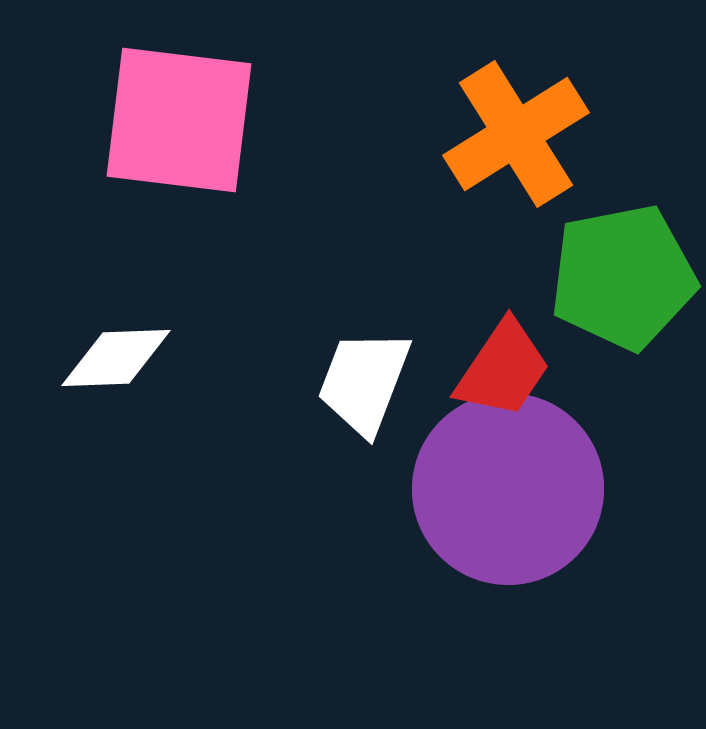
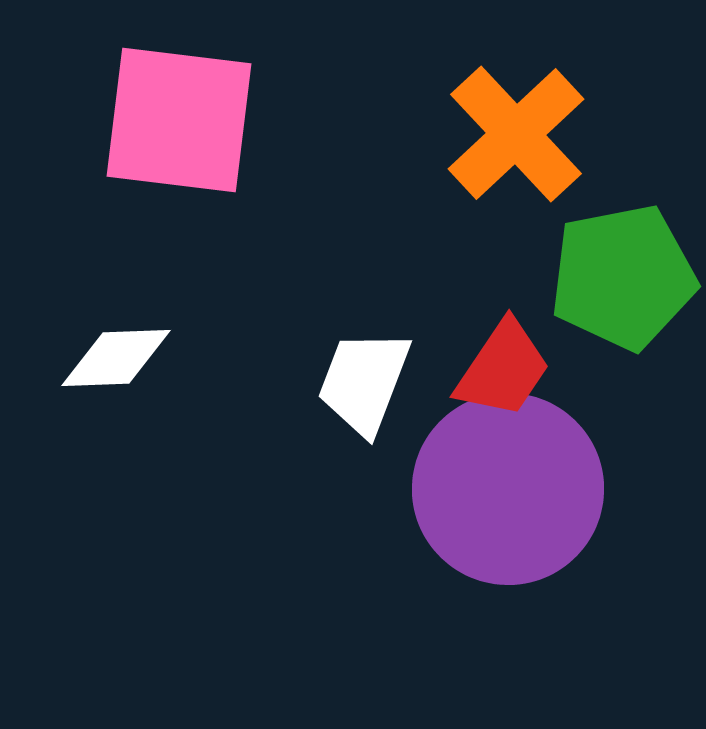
orange cross: rotated 11 degrees counterclockwise
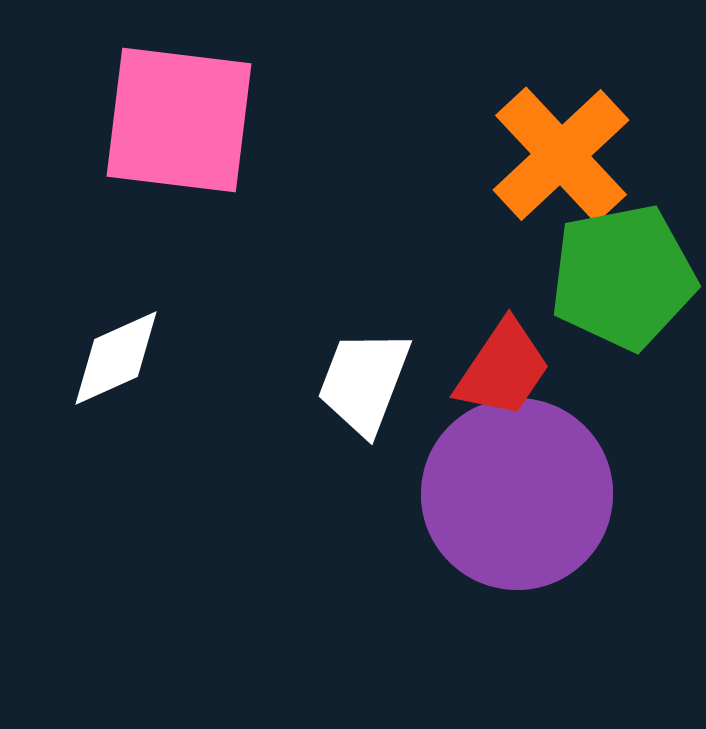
orange cross: moved 45 px right, 21 px down
white diamond: rotated 22 degrees counterclockwise
purple circle: moved 9 px right, 5 px down
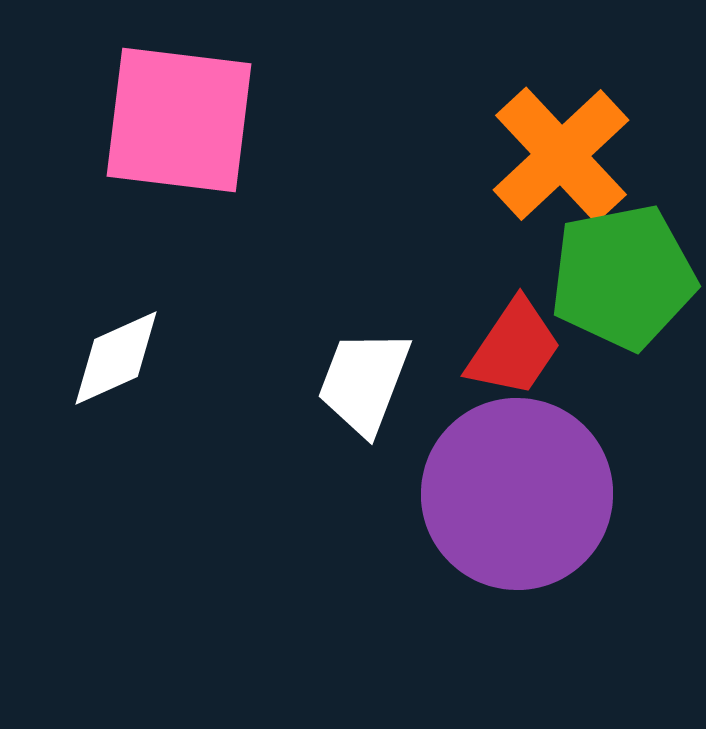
red trapezoid: moved 11 px right, 21 px up
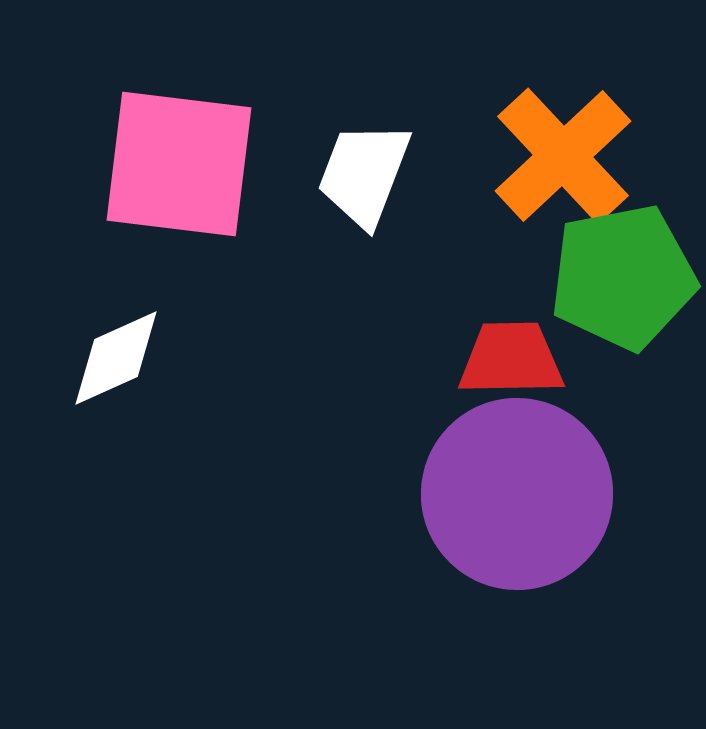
pink square: moved 44 px down
orange cross: moved 2 px right, 1 px down
red trapezoid: moved 3 px left, 11 px down; rotated 125 degrees counterclockwise
white trapezoid: moved 208 px up
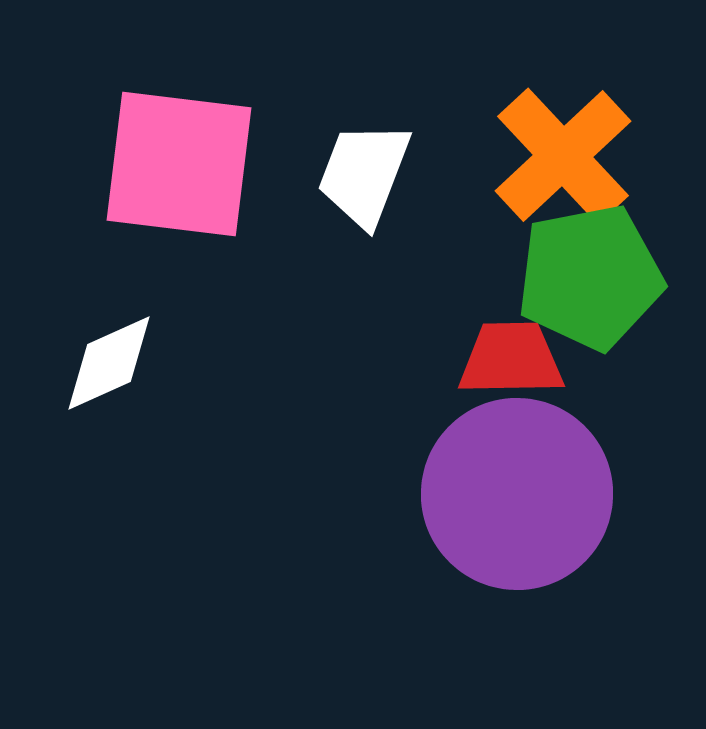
green pentagon: moved 33 px left
white diamond: moved 7 px left, 5 px down
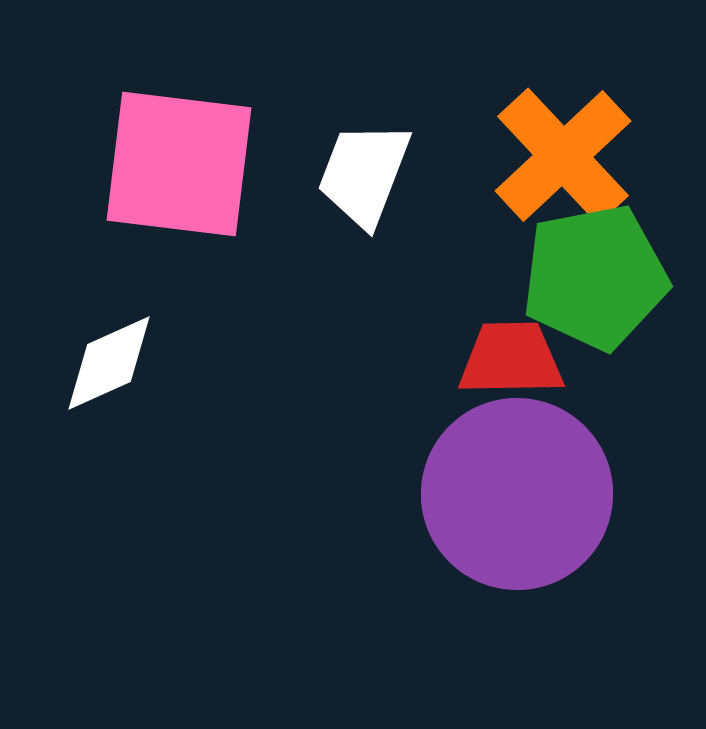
green pentagon: moved 5 px right
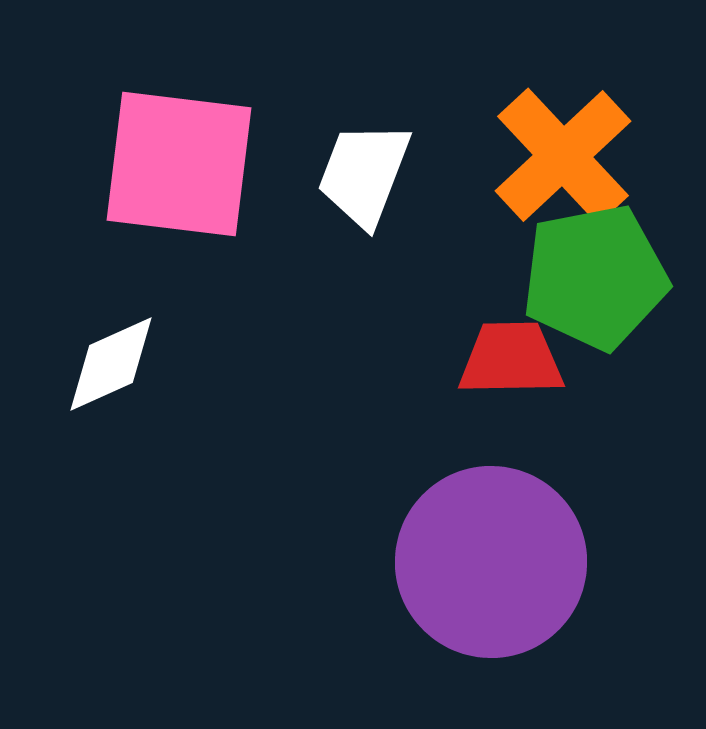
white diamond: moved 2 px right, 1 px down
purple circle: moved 26 px left, 68 px down
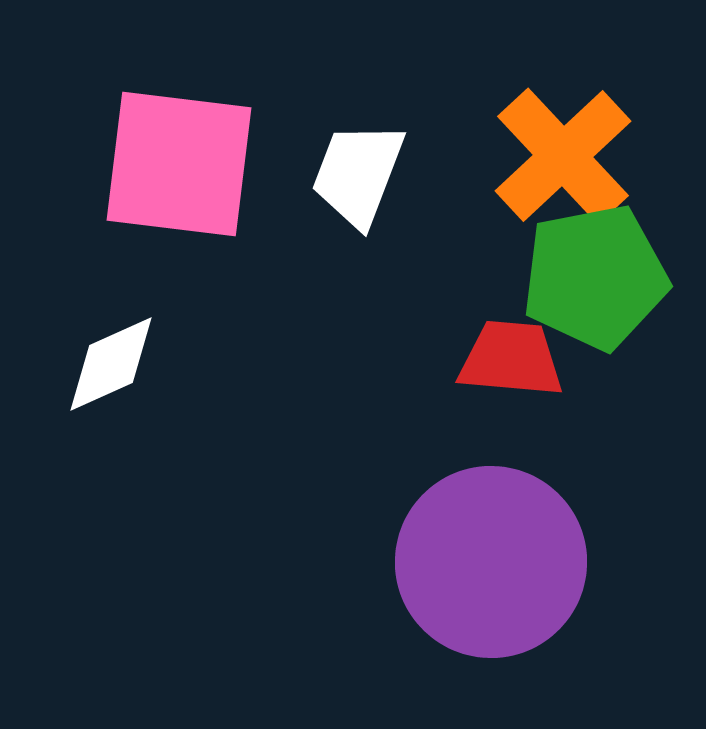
white trapezoid: moved 6 px left
red trapezoid: rotated 6 degrees clockwise
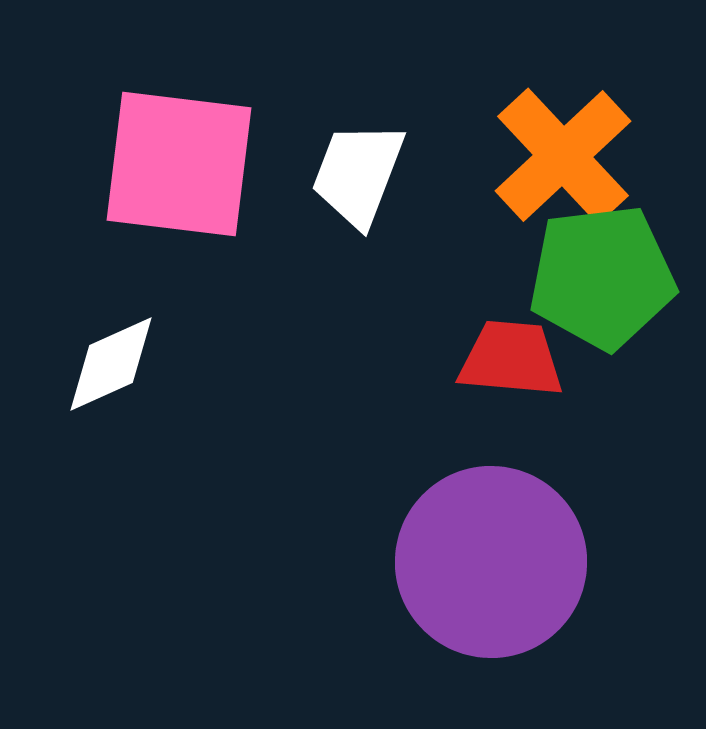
green pentagon: moved 7 px right; rotated 4 degrees clockwise
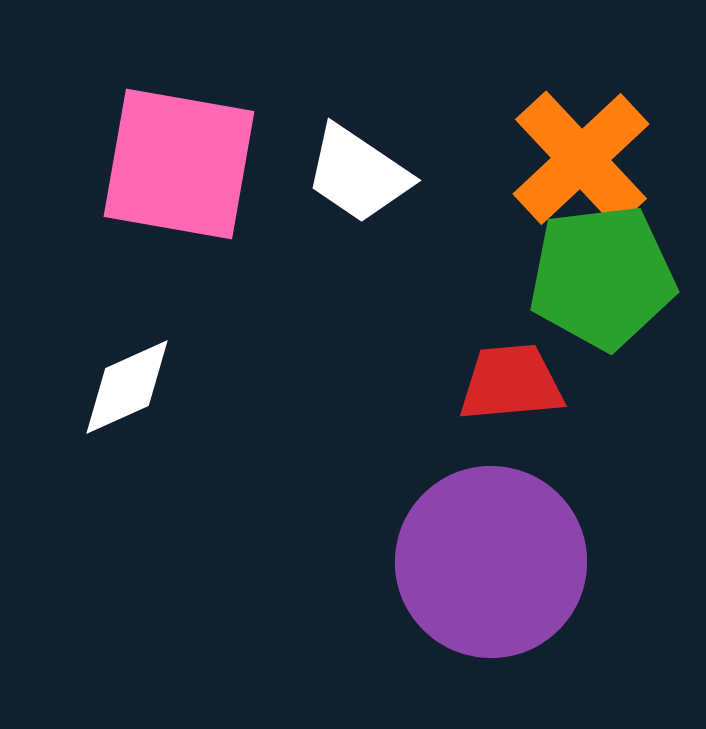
orange cross: moved 18 px right, 3 px down
pink square: rotated 3 degrees clockwise
white trapezoid: rotated 77 degrees counterclockwise
red trapezoid: moved 24 px down; rotated 10 degrees counterclockwise
white diamond: moved 16 px right, 23 px down
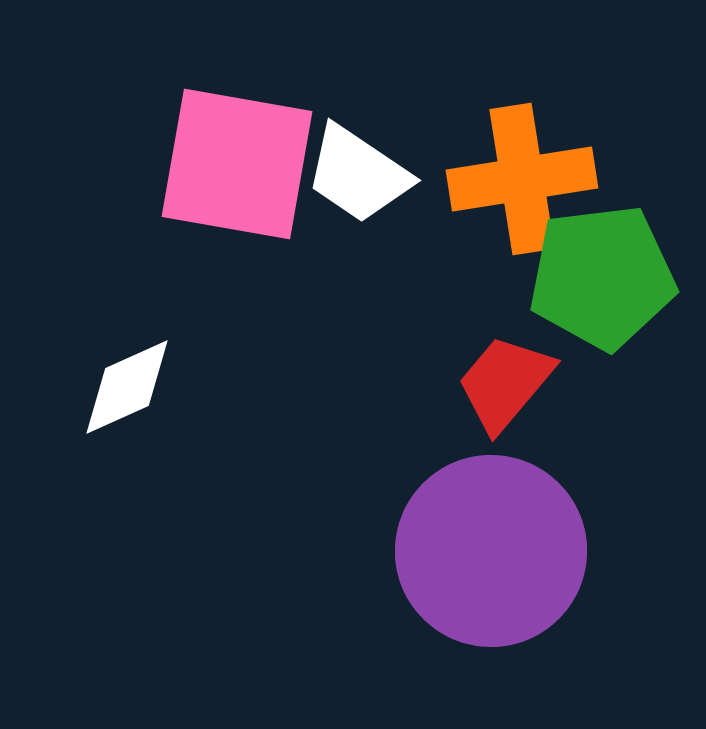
orange cross: moved 59 px left, 20 px down; rotated 34 degrees clockwise
pink square: moved 58 px right
red trapezoid: moved 6 px left; rotated 45 degrees counterclockwise
purple circle: moved 11 px up
